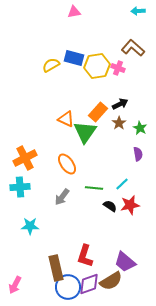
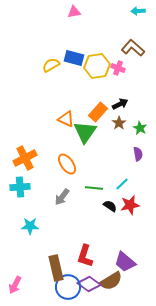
purple diamond: rotated 55 degrees clockwise
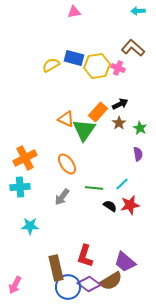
green triangle: moved 1 px left, 2 px up
